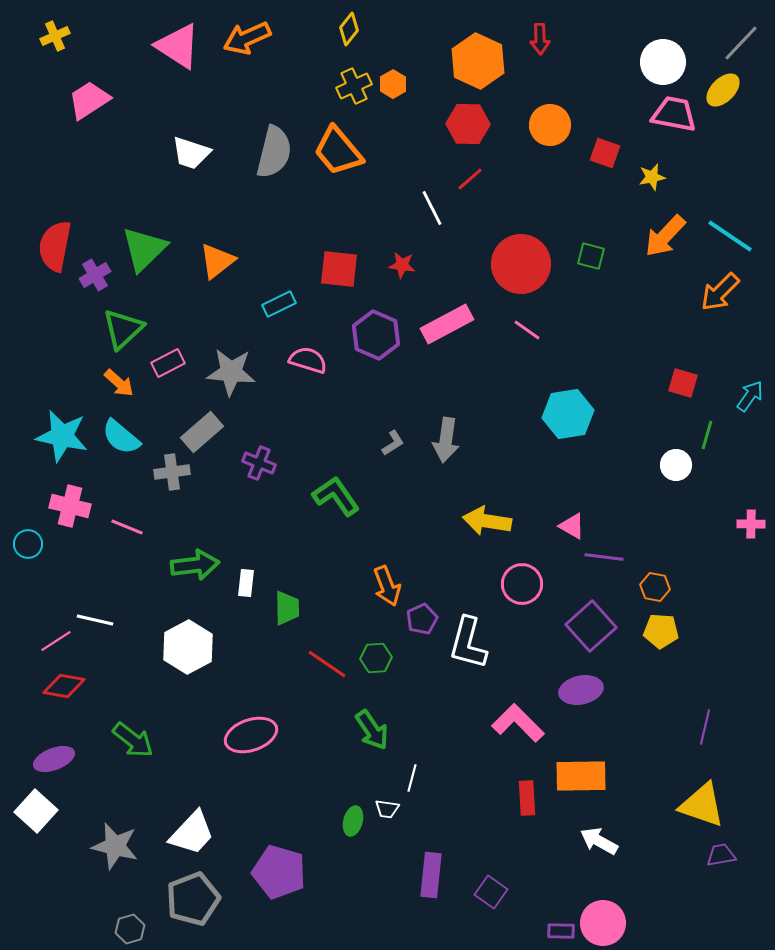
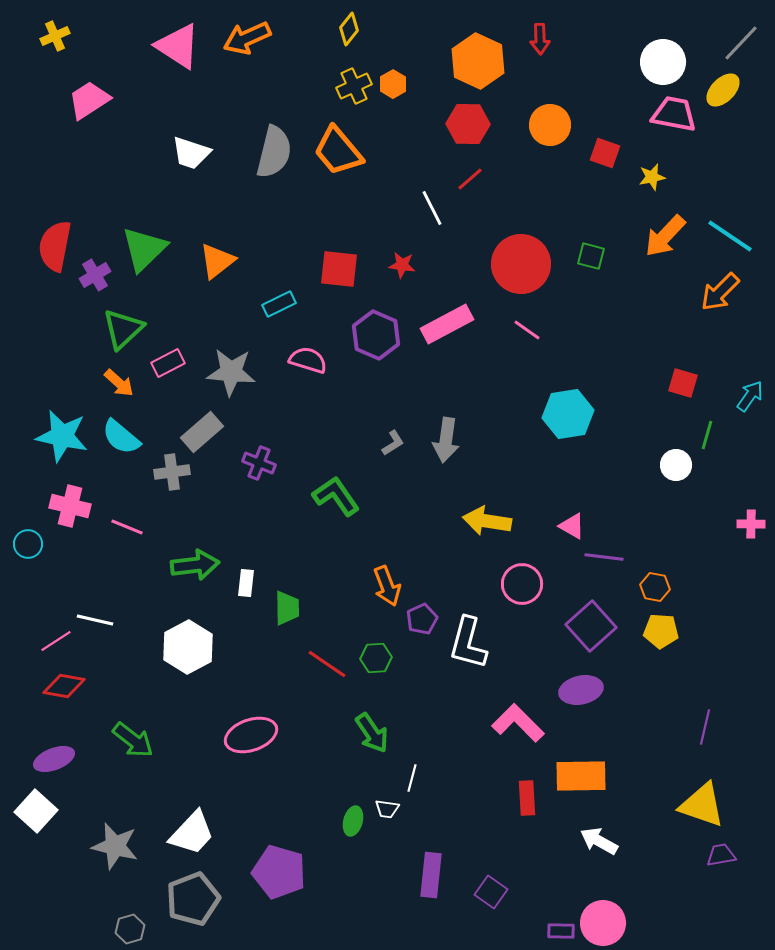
green arrow at (372, 730): moved 3 px down
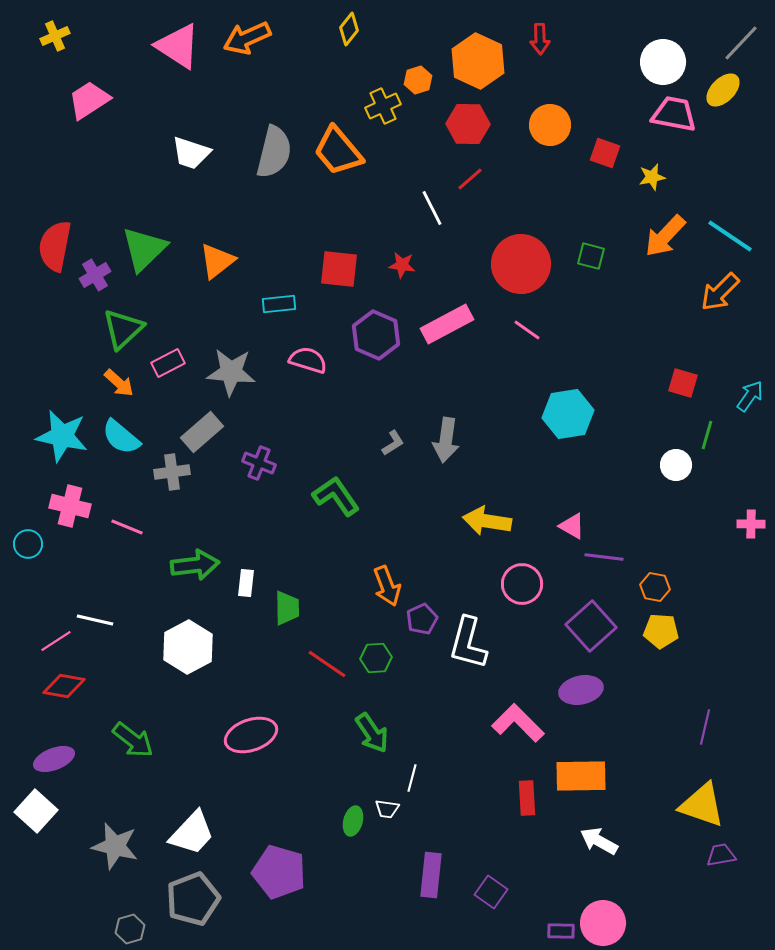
orange hexagon at (393, 84): moved 25 px right, 4 px up; rotated 12 degrees clockwise
yellow cross at (354, 86): moved 29 px right, 20 px down
cyan rectangle at (279, 304): rotated 20 degrees clockwise
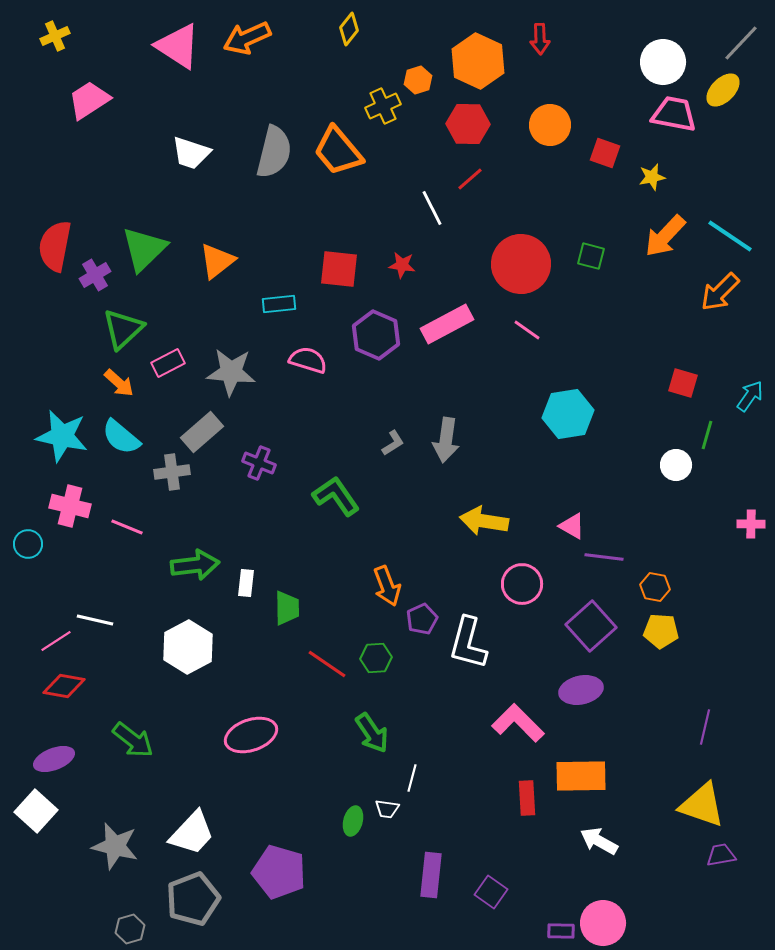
yellow arrow at (487, 521): moved 3 px left
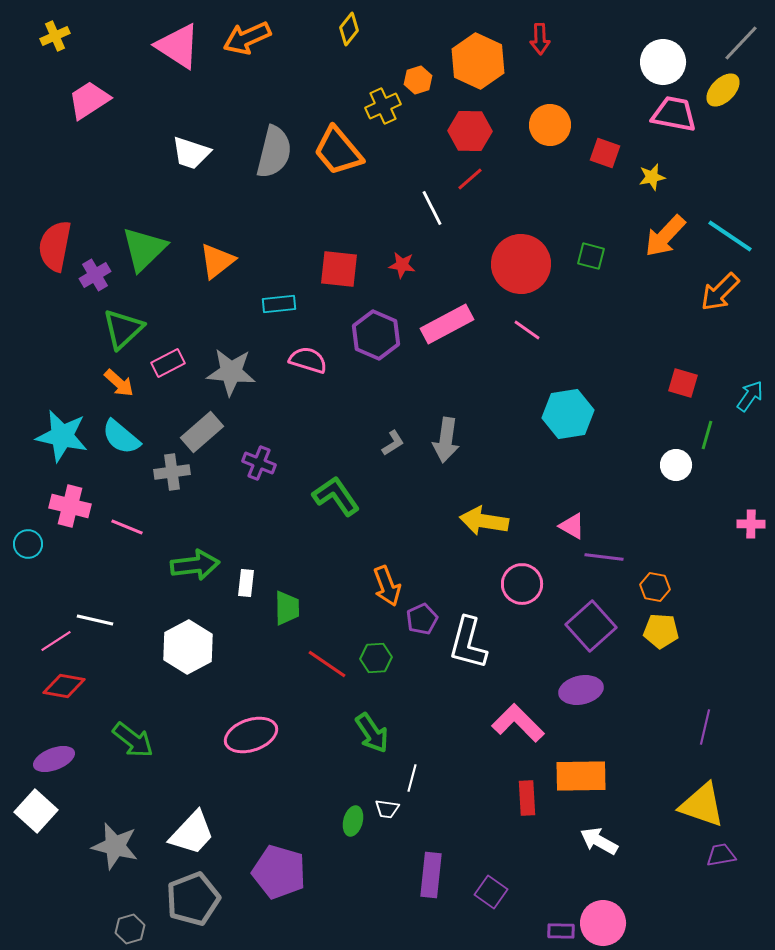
red hexagon at (468, 124): moved 2 px right, 7 px down
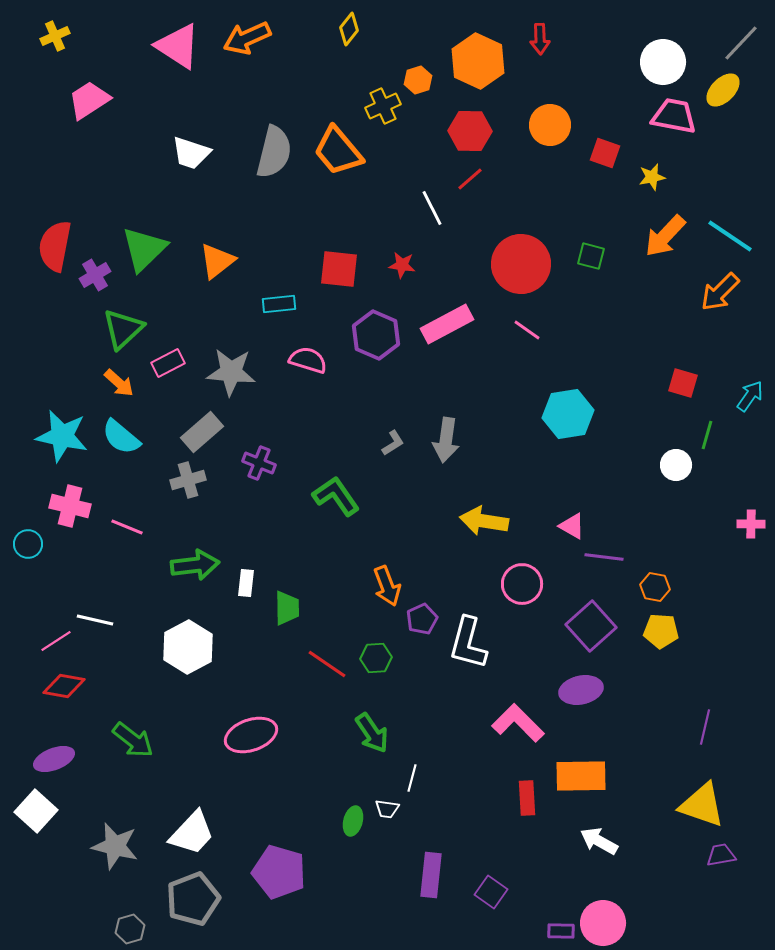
pink trapezoid at (674, 114): moved 2 px down
gray cross at (172, 472): moved 16 px right, 8 px down; rotated 8 degrees counterclockwise
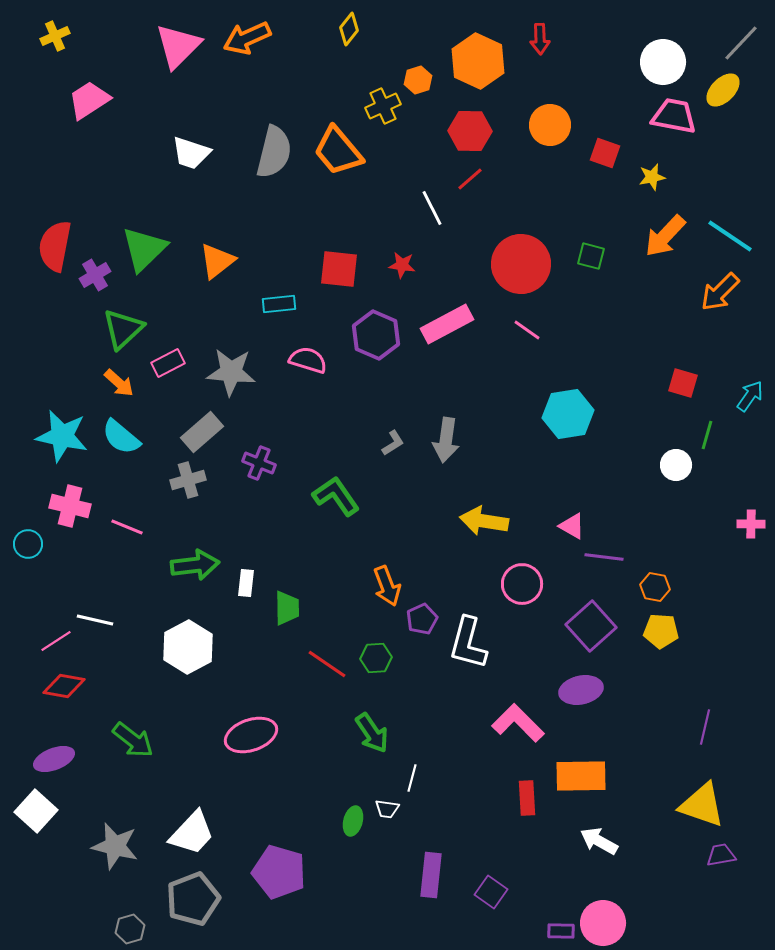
pink triangle at (178, 46): rotated 42 degrees clockwise
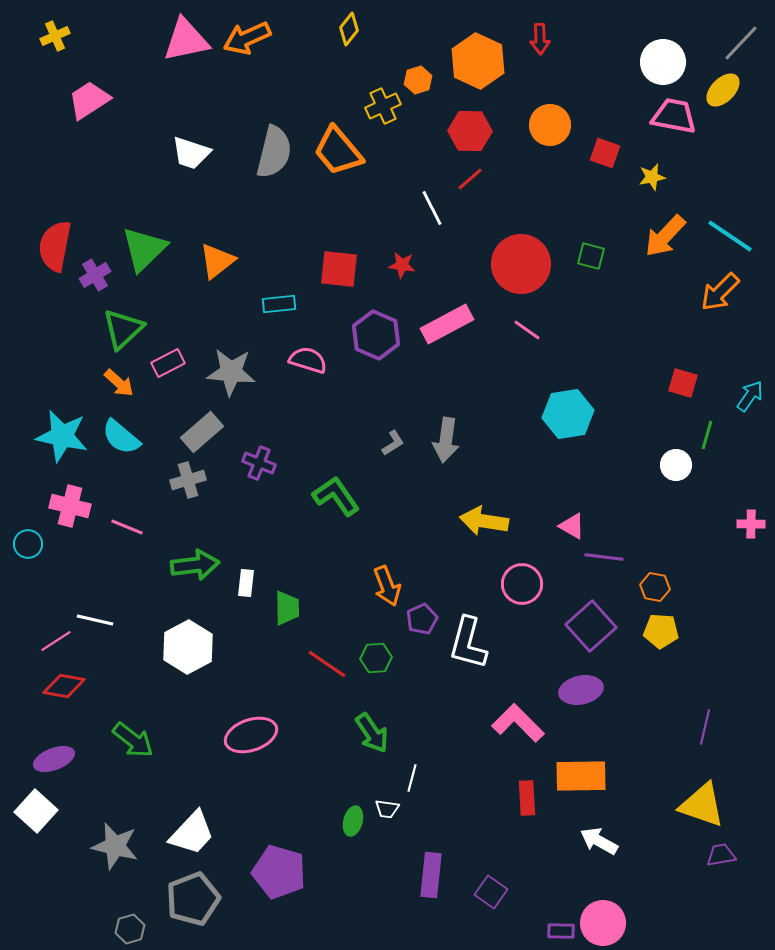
pink triangle at (178, 46): moved 8 px right, 6 px up; rotated 33 degrees clockwise
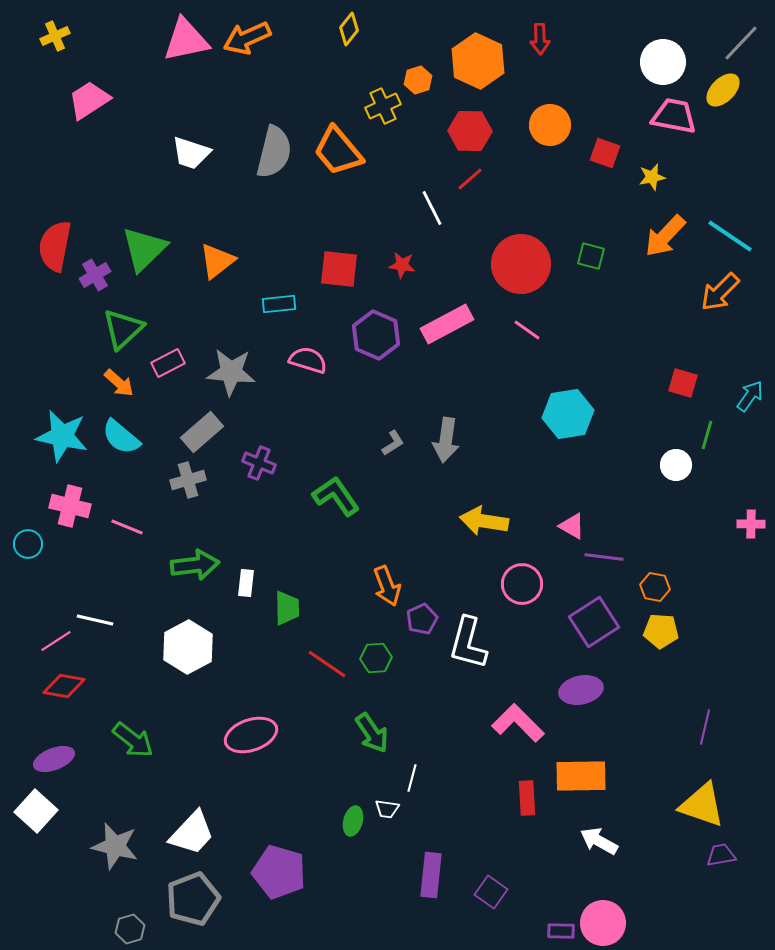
purple square at (591, 626): moved 3 px right, 4 px up; rotated 9 degrees clockwise
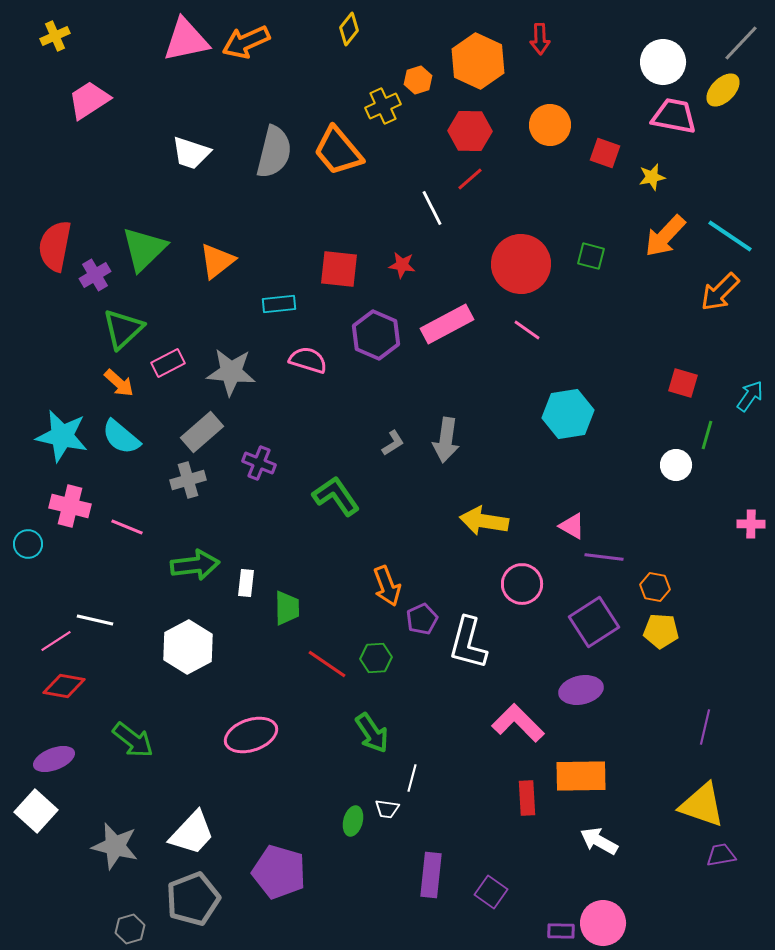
orange arrow at (247, 38): moved 1 px left, 4 px down
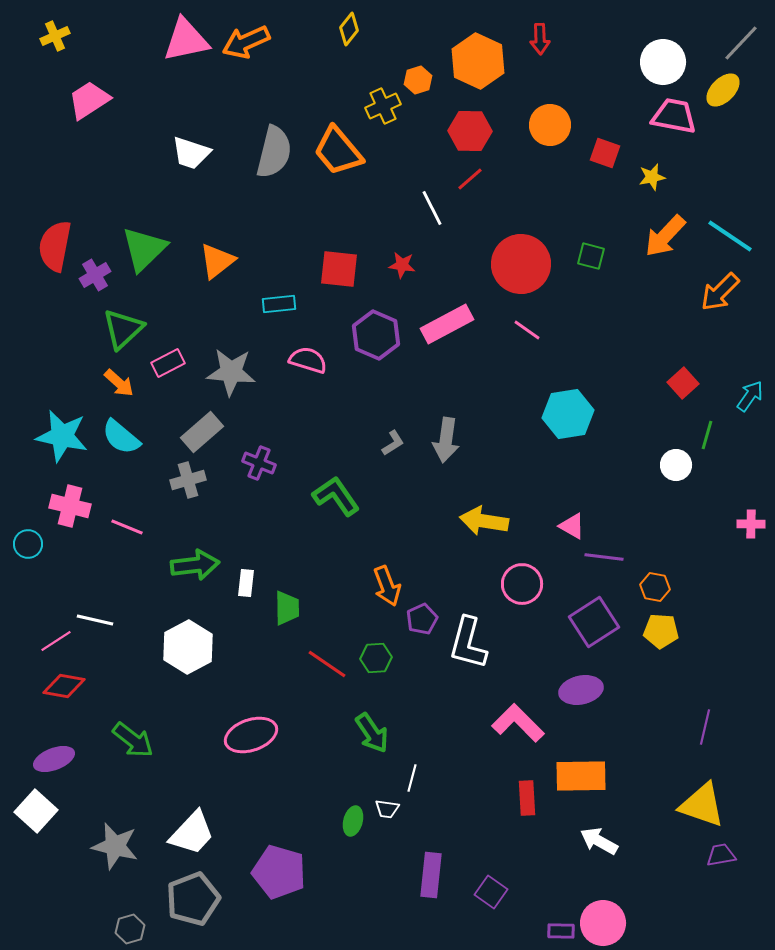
red square at (683, 383): rotated 32 degrees clockwise
